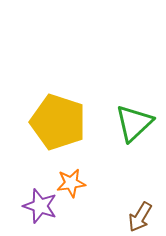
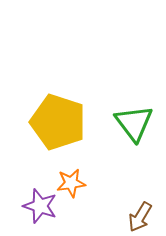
green triangle: rotated 24 degrees counterclockwise
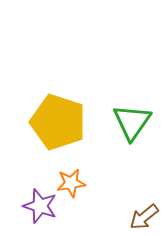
green triangle: moved 2 px left, 1 px up; rotated 12 degrees clockwise
brown arrow: moved 4 px right; rotated 20 degrees clockwise
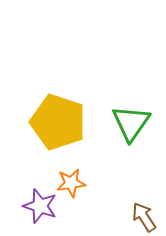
green triangle: moved 1 px left, 1 px down
brown arrow: rotated 96 degrees clockwise
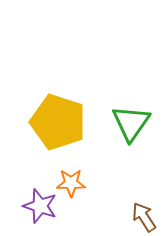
orange star: rotated 8 degrees clockwise
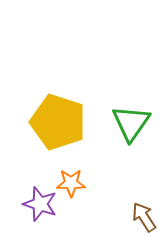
purple star: moved 2 px up
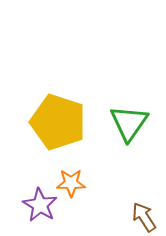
green triangle: moved 2 px left
purple star: moved 1 px down; rotated 12 degrees clockwise
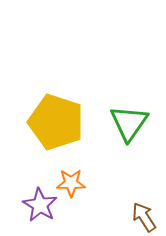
yellow pentagon: moved 2 px left
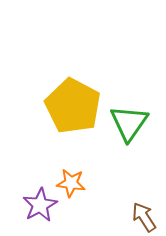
yellow pentagon: moved 17 px right, 16 px up; rotated 10 degrees clockwise
orange star: rotated 8 degrees clockwise
purple star: rotated 12 degrees clockwise
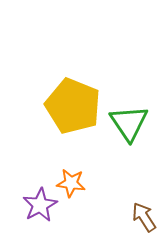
yellow pentagon: rotated 6 degrees counterclockwise
green triangle: rotated 9 degrees counterclockwise
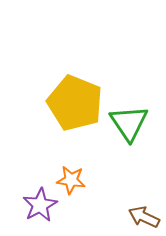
yellow pentagon: moved 2 px right, 3 px up
orange star: moved 3 px up
brown arrow: rotated 32 degrees counterclockwise
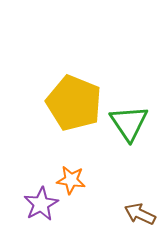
yellow pentagon: moved 1 px left
purple star: moved 1 px right, 1 px up
brown arrow: moved 4 px left, 3 px up
